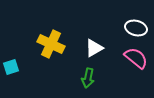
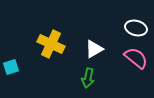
white triangle: moved 1 px down
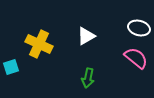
white ellipse: moved 3 px right
yellow cross: moved 12 px left
white triangle: moved 8 px left, 13 px up
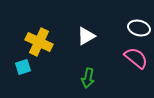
yellow cross: moved 2 px up
cyan square: moved 12 px right
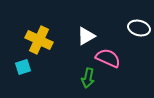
yellow cross: moved 2 px up
pink semicircle: moved 28 px left; rotated 15 degrees counterclockwise
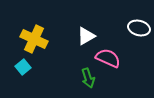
yellow cross: moved 5 px left, 1 px up
cyan square: rotated 21 degrees counterclockwise
green arrow: rotated 30 degrees counterclockwise
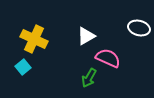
green arrow: moved 1 px right; rotated 48 degrees clockwise
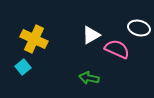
white triangle: moved 5 px right, 1 px up
pink semicircle: moved 9 px right, 9 px up
green arrow: rotated 72 degrees clockwise
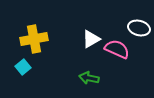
white triangle: moved 4 px down
yellow cross: rotated 36 degrees counterclockwise
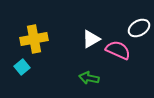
white ellipse: rotated 45 degrees counterclockwise
pink semicircle: moved 1 px right, 1 px down
cyan square: moved 1 px left
